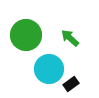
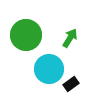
green arrow: rotated 78 degrees clockwise
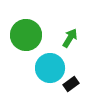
cyan circle: moved 1 px right, 1 px up
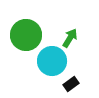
cyan circle: moved 2 px right, 7 px up
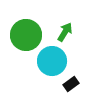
green arrow: moved 5 px left, 6 px up
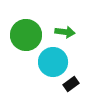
green arrow: rotated 66 degrees clockwise
cyan circle: moved 1 px right, 1 px down
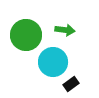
green arrow: moved 2 px up
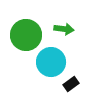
green arrow: moved 1 px left, 1 px up
cyan circle: moved 2 px left
